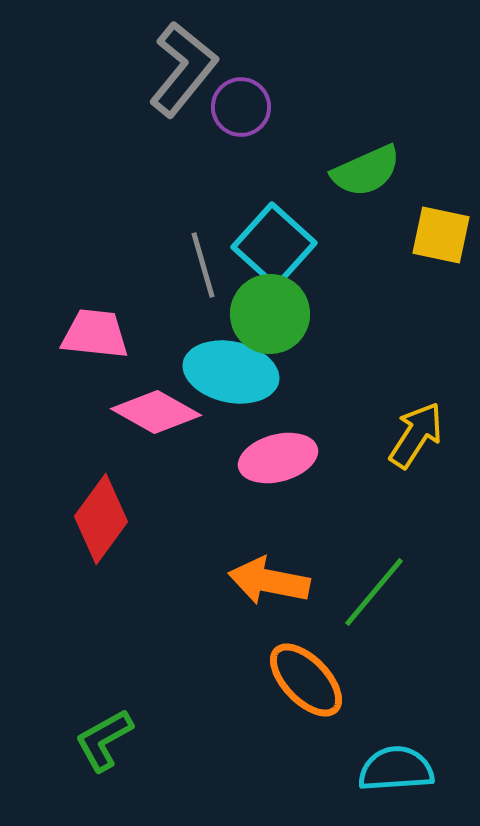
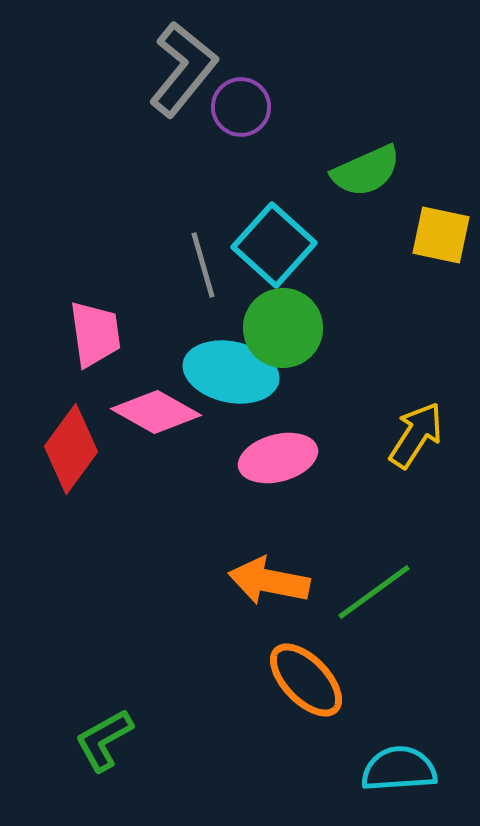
green circle: moved 13 px right, 14 px down
pink trapezoid: rotated 76 degrees clockwise
red diamond: moved 30 px left, 70 px up
green line: rotated 14 degrees clockwise
cyan semicircle: moved 3 px right
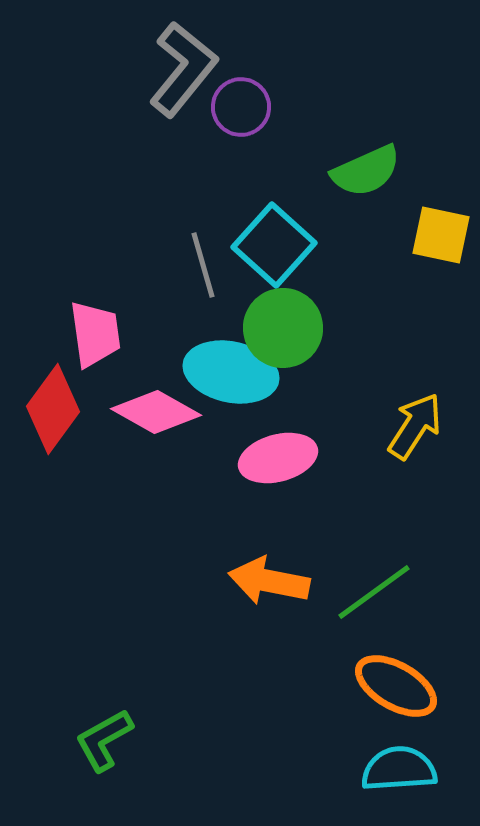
yellow arrow: moved 1 px left, 9 px up
red diamond: moved 18 px left, 40 px up
orange ellipse: moved 90 px right, 6 px down; rotated 16 degrees counterclockwise
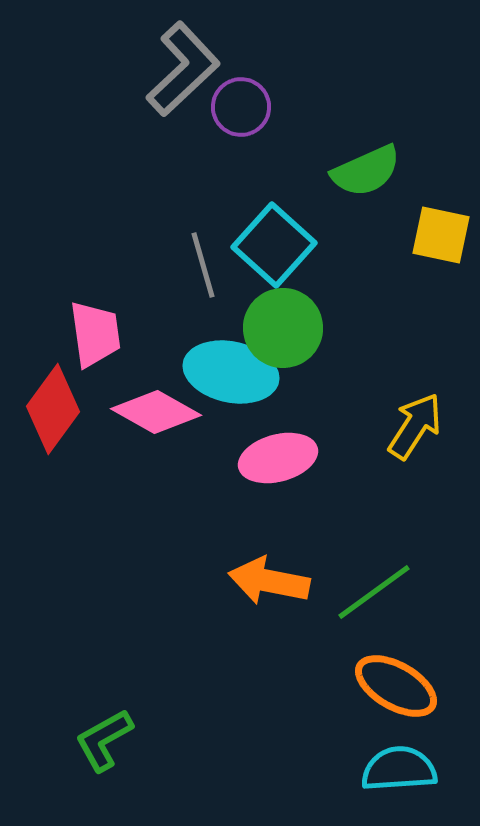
gray L-shape: rotated 8 degrees clockwise
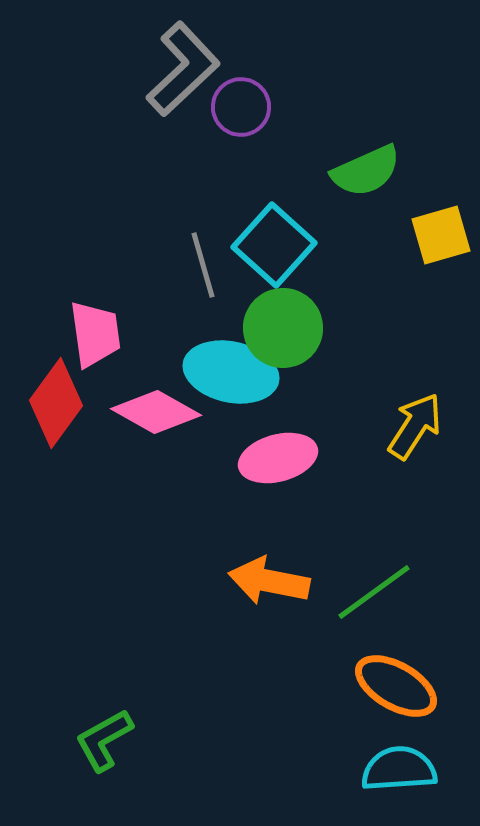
yellow square: rotated 28 degrees counterclockwise
red diamond: moved 3 px right, 6 px up
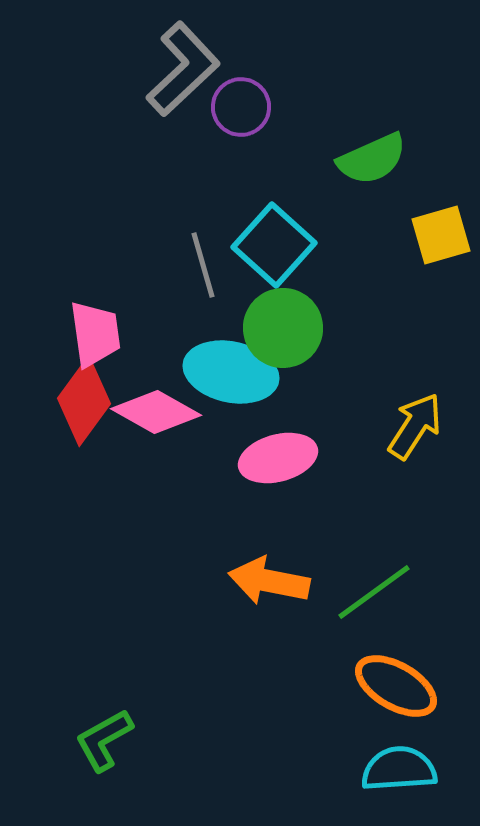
green semicircle: moved 6 px right, 12 px up
red diamond: moved 28 px right, 2 px up
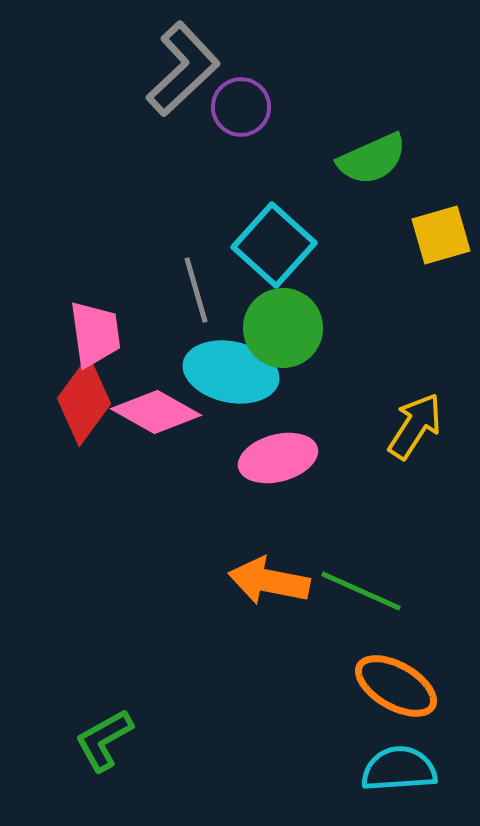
gray line: moved 7 px left, 25 px down
green line: moved 13 px left, 1 px up; rotated 60 degrees clockwise
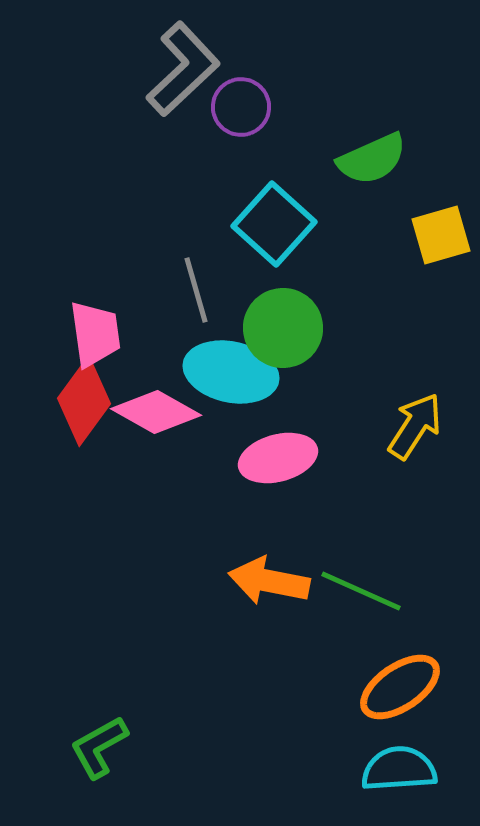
cyan square: moved 21 px up
orange ellipse: moved 4 px right, 1 px down; rotated 64 degrees counterclockwise
green L-shape: moved 5 px left, 7 px down
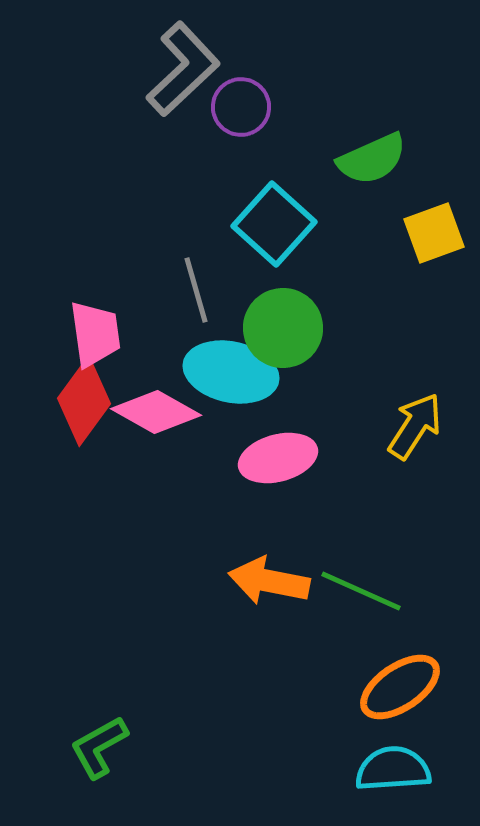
yellow square: moved 7 px left, 2 px up; rotated 4 degrees counterclockwise
cyan semicircle: moved 6 px left
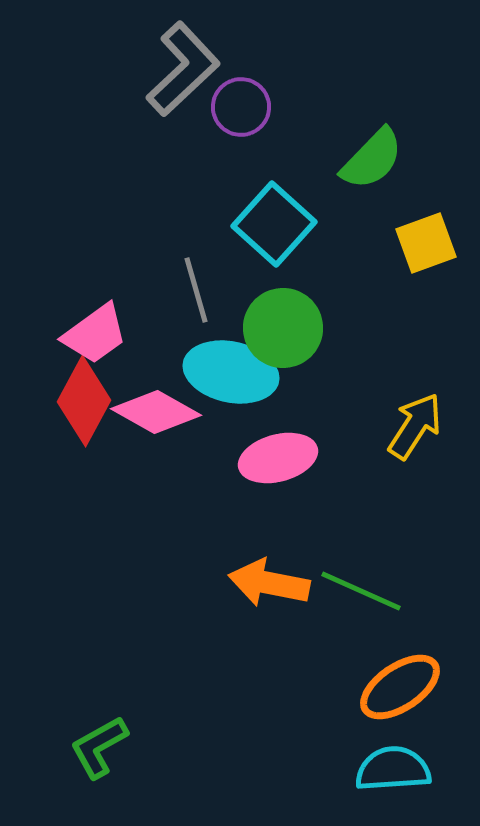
green semicircle: rotated 22 degrees counterclockwise
yellow square: moved 8 px left, 10 px down
pink trapezoid: rotated 62 degrees clockwise
red diamond: rotated 8 degrees counterclockwise
orange arrow: moved 2 px down
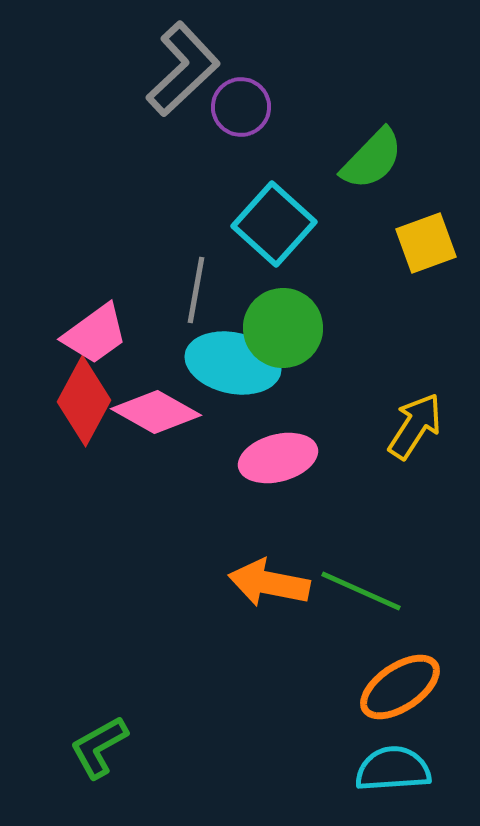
gray line: rotated 26 degrees clockwise
cyan ellipse: moved 2 px right, 9 px up
